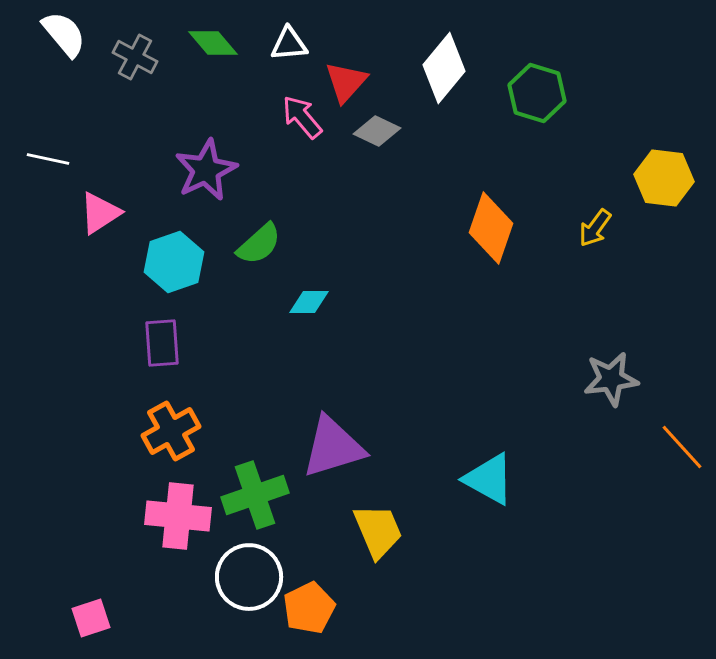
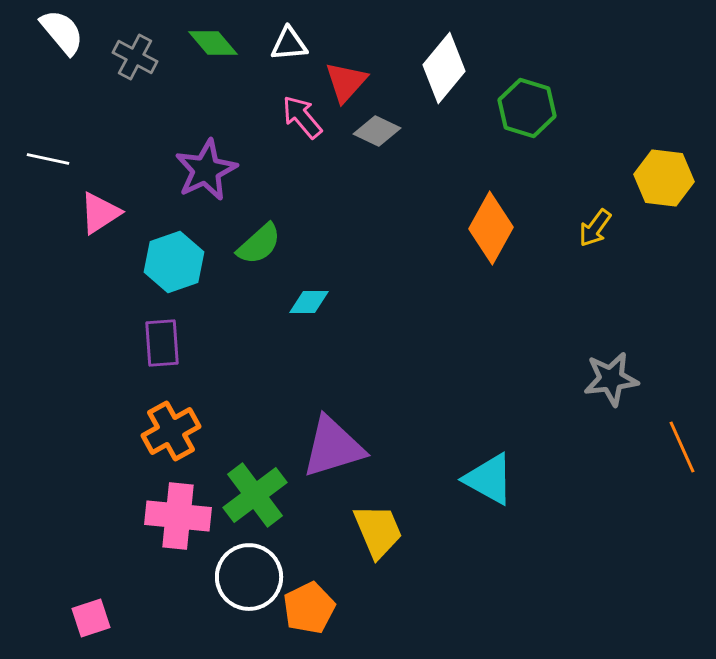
white semicircle: moved 2 px left, 2 px up
green hexagon: moved 10 px left, 15 px down
orange diamond: rotated 10 degrees clockwise
orange line: rotated 18 degrees clockwise
green cross: rotated 18 degrees counterclockwise
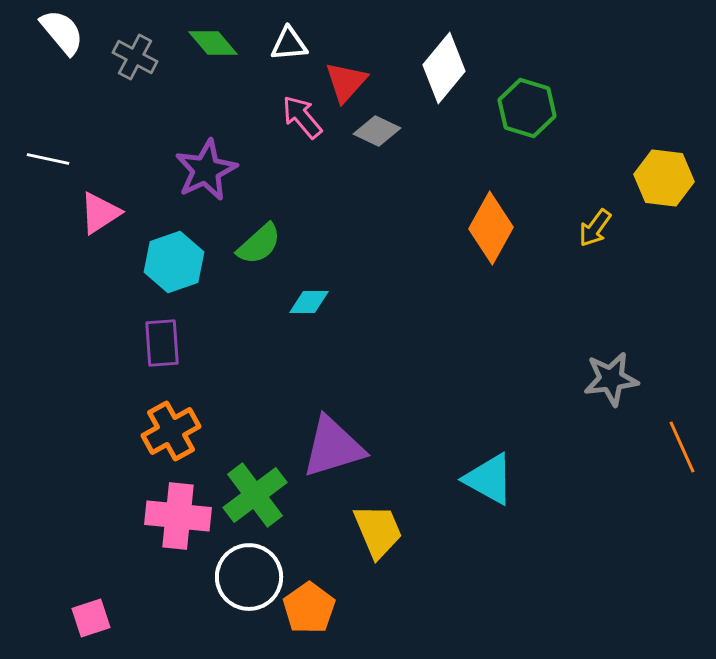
orange pentagon: rotated 9 degrees counterclockwise
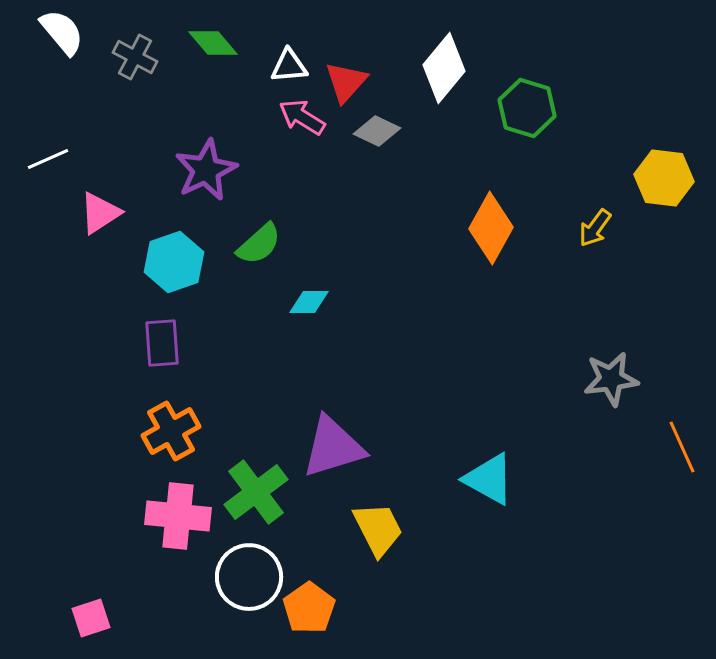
white triangle: moved 22 px down
pink arrow: rotated 18 degrees counterclockwise
white line: rotated 36 degrees counterclockwise
green cross: moved 1 px right, 3 px up
yellow trapezoid: moved 2 px up; rotated 4 degrees counterclockwise
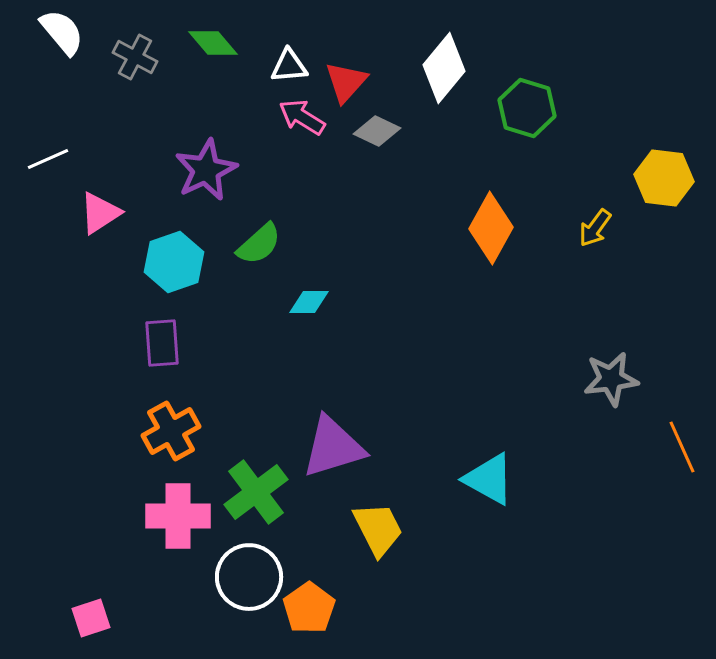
pink cross: rotated 6 degrees counterclockwise
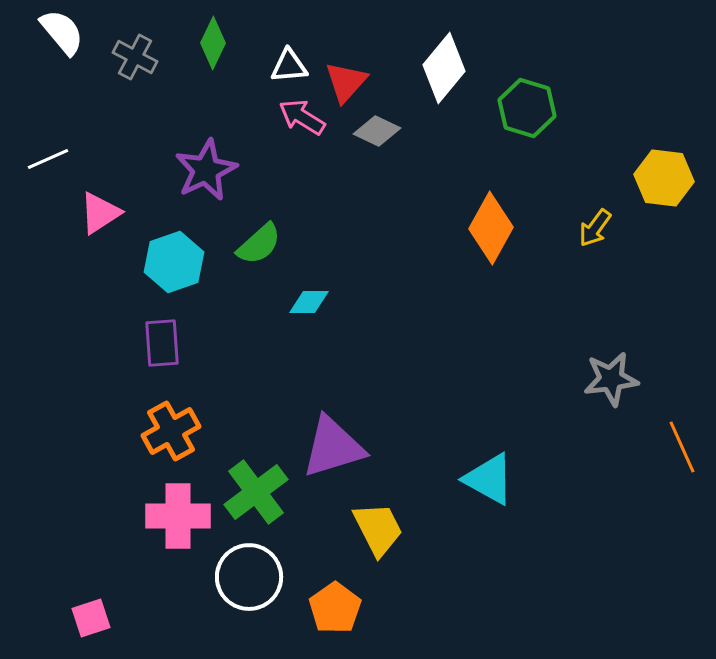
green diamond: rotated 66 degrees clockwise
orange pentagon: moved 26 px right
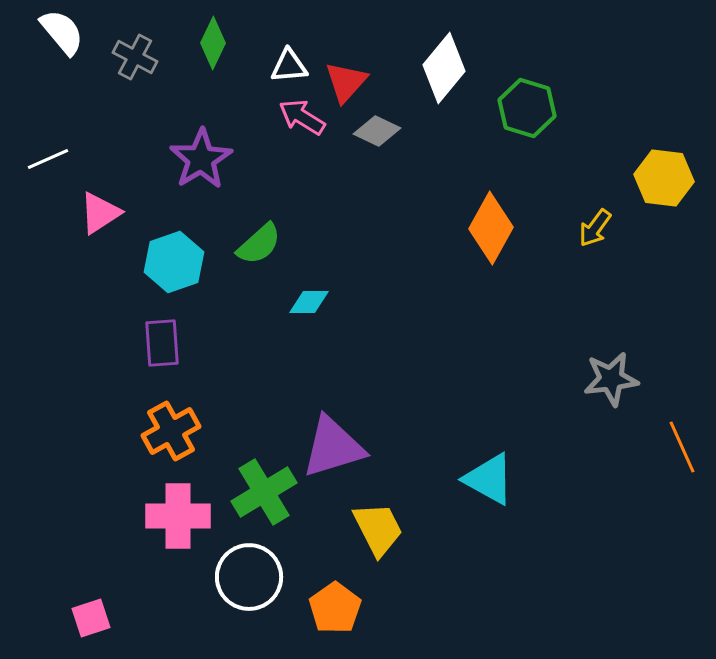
purple star: moved 5 px left, 11 px up; rotated 6 degrees counterclockwise
green cross: moved 8 px right; rotated 6 degrees clockwise
